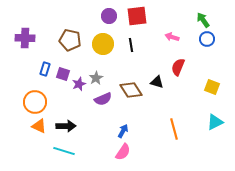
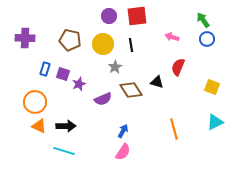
gray star: moved 19 px right, 11 px up
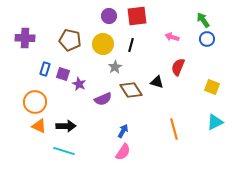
black line: rotated 24 degrees clockwise
purple star: rotated 24 degrees counterclockwise
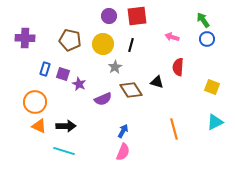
red semicircle: rotated 18 degrees counterclockwise
pink semicircle: rotated 12 degrees counterclockwise
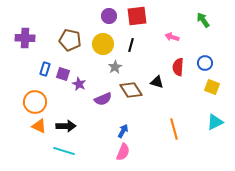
blue circle: moved 2 px left, 24 px down
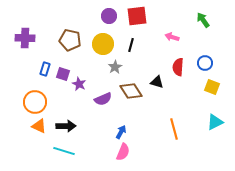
brown diamond: moved 1 px down
blue arrow: moved 2 px left, 1 px down
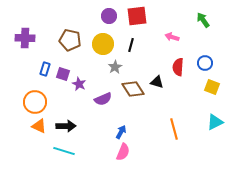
brown diamond: moved 2 px right, 2 px up
